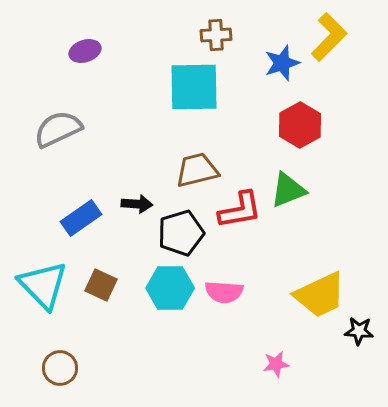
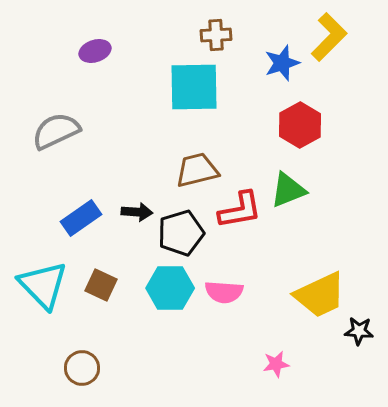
purple ellipse: moved 10 px right
gray semicircle: moved 2 px left, 2 px down
black arrow: moved 8 px down
brown circle: moved 22 px right
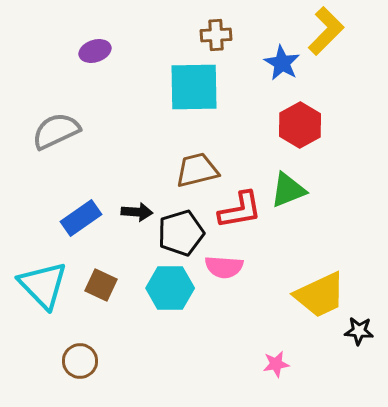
yellow L-shape: moved 3 px left, 6 px up
blue star: rotated 24 degrees counterclockwise
pink semicircle: moved 25 px up
brown circle: moved 2 px left, 7 px up
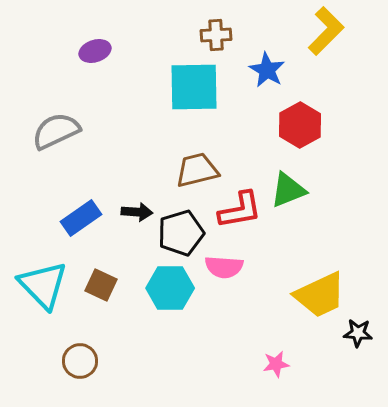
blue star: moved 15 px left, 7 px down
black star: moved 1 px left, 2 px down
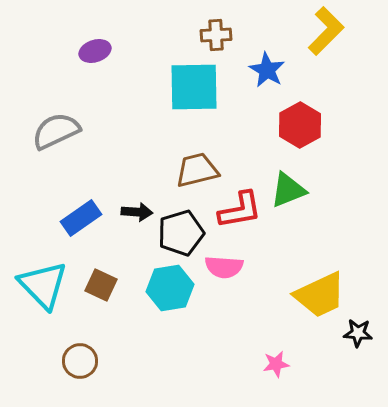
cyan hexagon: rotated 9 degrees counterclockwise
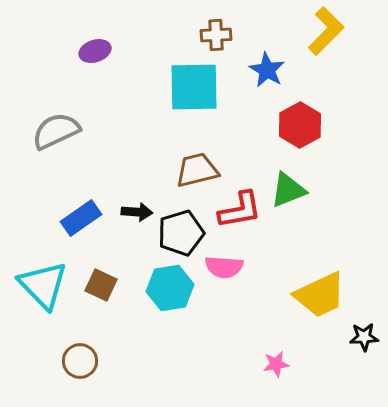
black star: moved 6 px right, 4 px down; rotated 8 degrees counterclockwise
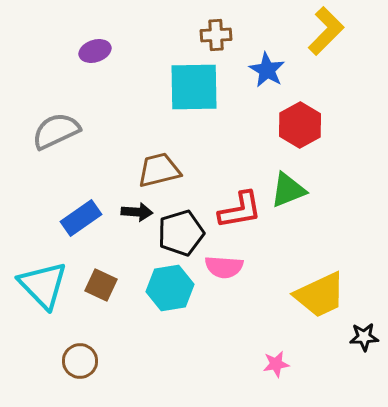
brown trapezoid: moved 38 px left
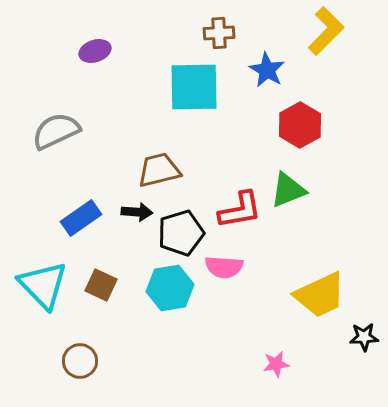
brown cross: moved 3 px right, 2 px up
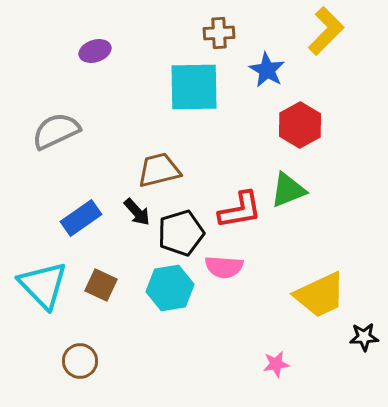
black arrow: rotated 44 degrees clockwise
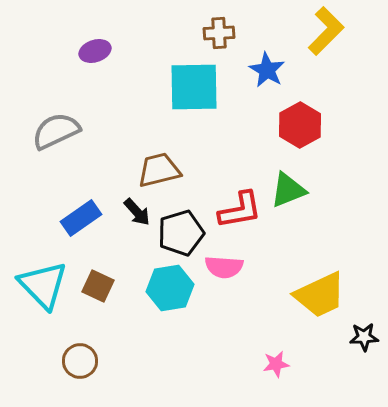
brown square: moved 3 px left, 1 px down
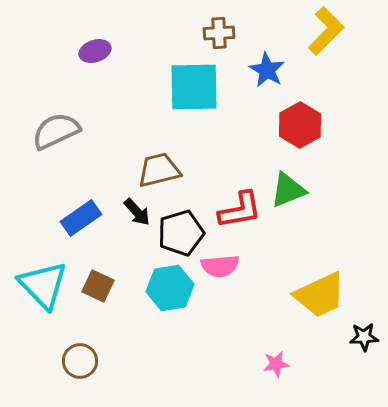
pink semicircle: moved 4 px left, 1 px up; rotated 9 degrees counterclockwise
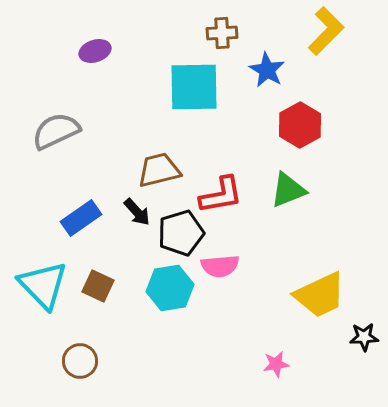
brown cross: moved 3 px right
red L-shape: moved 19 px left, 15 px up
